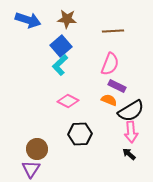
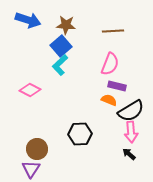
brown star: moved 1 px left, 6 px down
purple rectangle: rotated 12 degrees counterclockwise
pink diamond: moved 38 px left, 11 px up
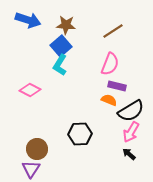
brown line: rotated 30 degrees counterclockwise
cyan L-shape: rotated 15 degrees counterclockwise
pink arrow: rotated 35 degrees clockwise
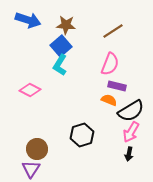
black hexagon: moved 2 px right, 1 px down; rotated 15 degrees counterclockwise
black arrow: rotated 120 degrees counterclockwise
